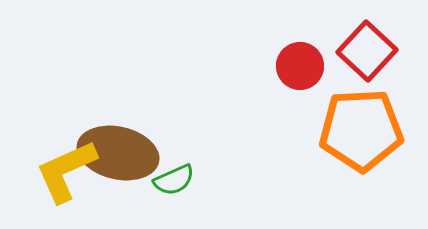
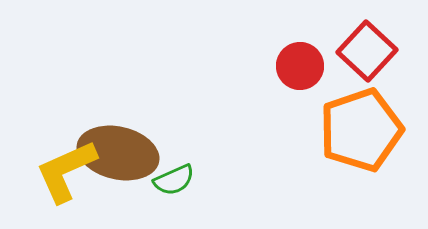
orange pentagon: rotated 16 degrees counterclockwise
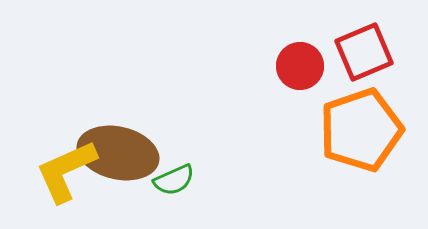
red square: moved 3 px left, 1 px down; rotated 24 degrees clockwise
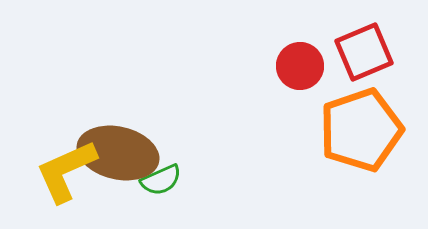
green semicircle: moved 13 px left
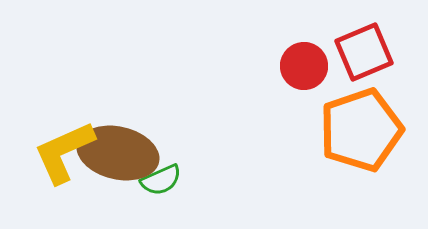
red circle: moved 4 px right
yellow L-shape: moved 2 px left, 19 px up
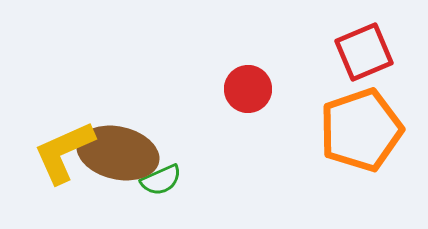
red circle: moved 56 px left, 23 px down
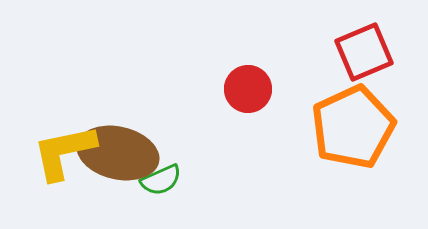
orange pentagon: moved 8 px left, 3 px up; rotated 6 degrees counterclockwise
yellow L-shape: rotated 12 degrees clockwise
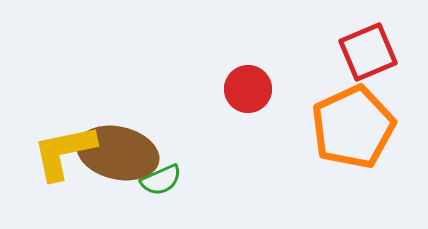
red square: moved 4 px right
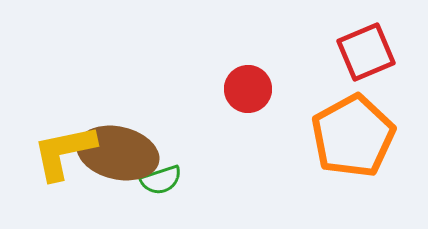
red square: moved 2 px left
orange pentagon: moved 9 px down; rotated 4 degrees counterclockwise
green semicircle: rotated 6 degrees clockwise
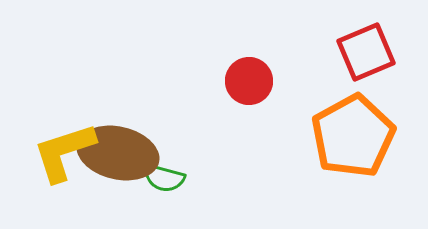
red circle: moved 1 px right, 8 px up
yellow L-shape: rotated 6 degrees counterclockwise
green semicircle: moved 3 px right, 2 px up; rotated 33 degrees clockwise
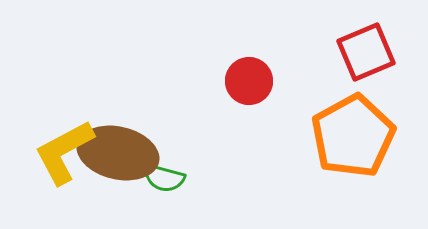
yellow L-shape: rotated 10 degrees counterclockwise
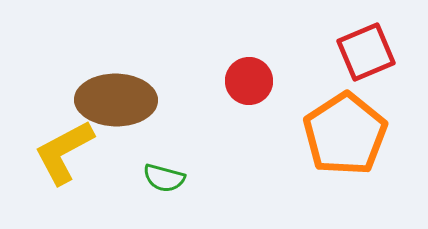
orange pentagon: moved 8 px left, 2 px up; rotated 4 degrees counterclockwise
brown ellipse: moved 2 px left, 53 px up; rotated 12 degrees counterclockwise
